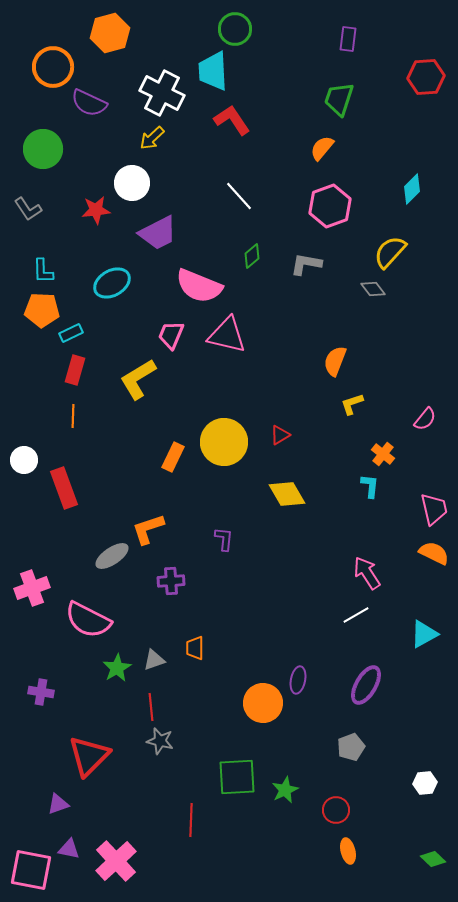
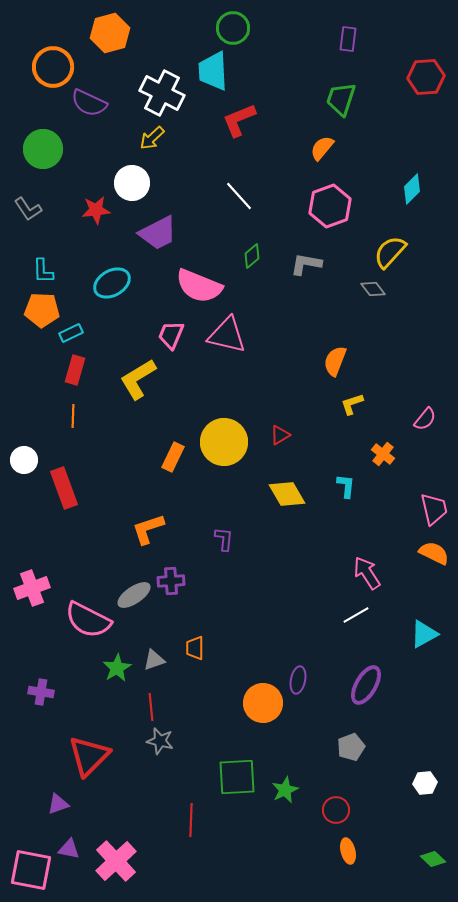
green circle at (235, 29): moved 2 px left, 1 px up
green trapezoid at (339, 99): moved 2 px right
red L-shape at (232, 120): moved 7 px right; rotated 78 degrees counterclockwise
cyan L-shape at (370, 486): moved 24 px left
gray ellipse at (112, 556): moved 22 px right, 39 px down
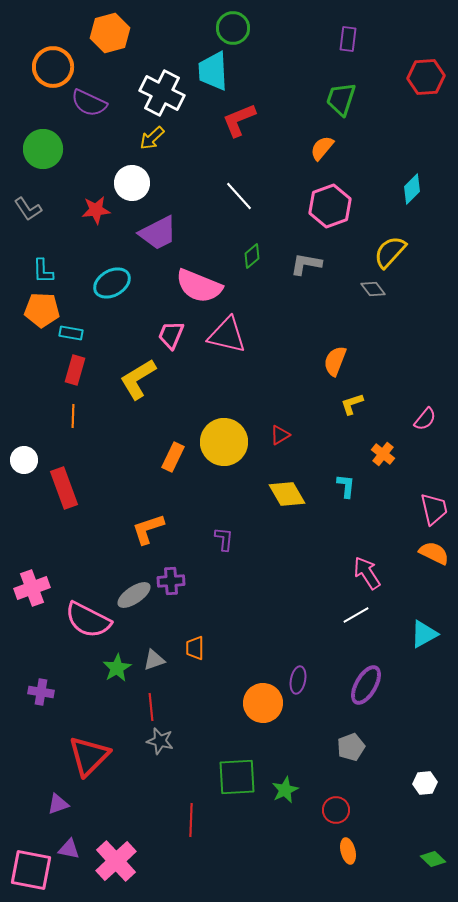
cyan rectangle at (71, 333): rotated 35 degrees clockwise
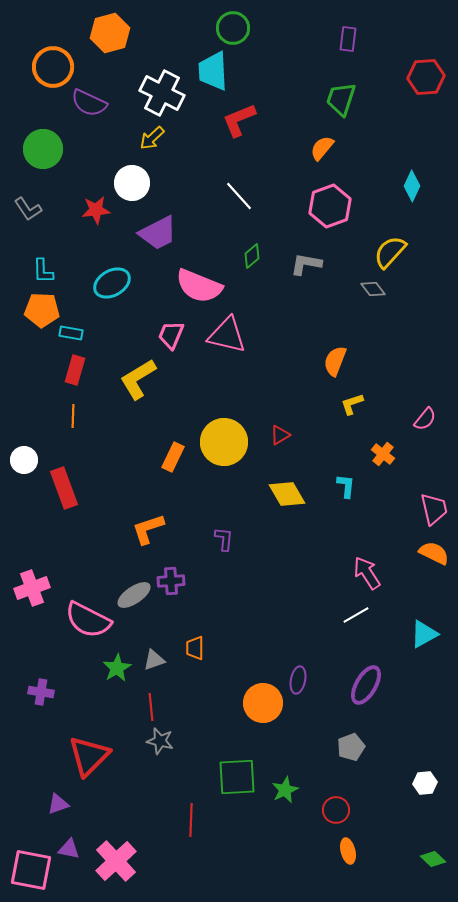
cyan diamond at (412, 189): moved 3 px up; rotated 20 degrees counterclockwise
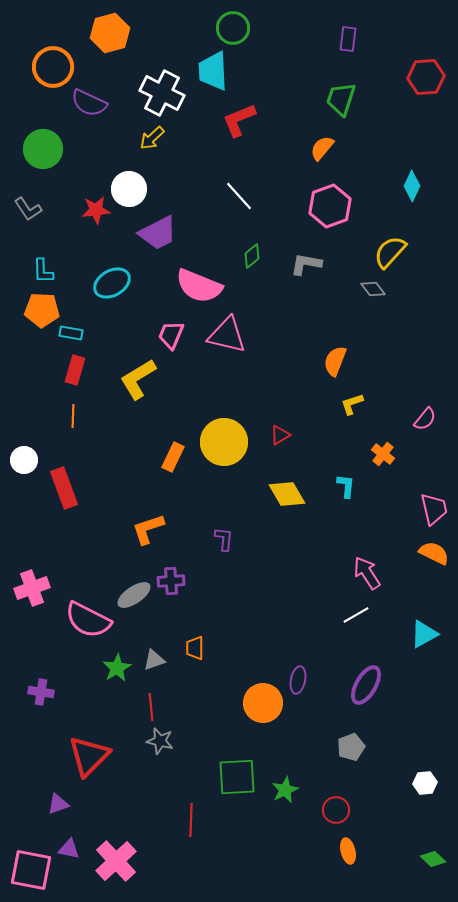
white circle at (132, 183): moved 3 px left, 6 px down
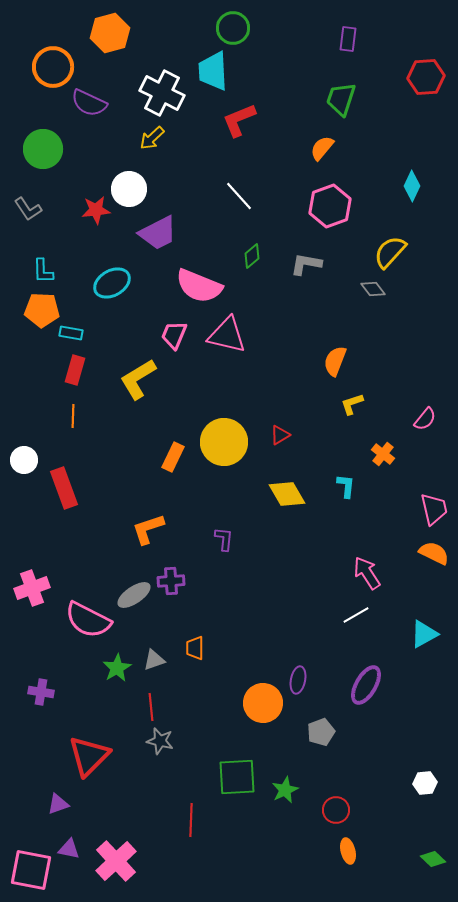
pink trapezoid at (171, 335): moved 3 px right
gray pentagon at (351, 747): moved 30 px left, 15 px up
